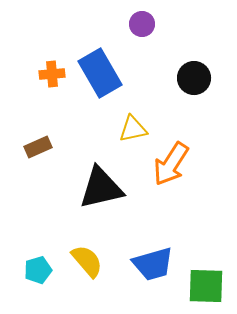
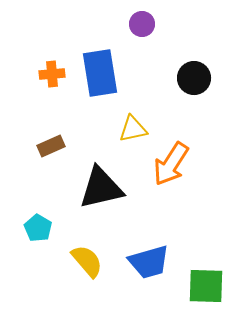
blue rectangle: rotated 21 degrees clockwise
brown rectangle: moved 13 px right, 1 px up
blue trapezoid: moved 4 px left, 2 px up
cyan pentagon: moved 42 px up; rotated 24 degrees counterclockwise
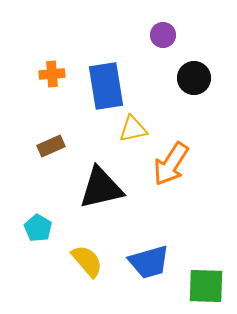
purple circle: moved 21 px right, 11 px down
blue rectangle: moved 6 px right, 13 px down
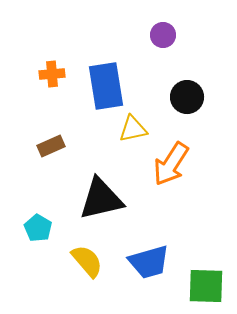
black circle: moved 7 px left, 19 px down
black triangle: moved 11 px down
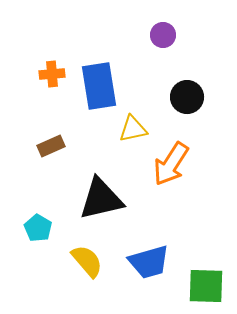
blue rectangle: moved 7 px left
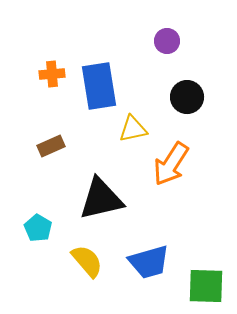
purple circle: moved 4 px right, 6 px down
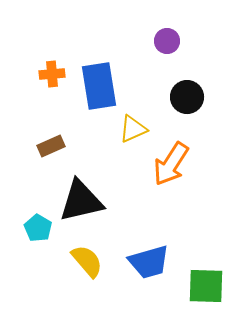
yellow triangle: rotated 12 degrees counterclockwise
black triangle: moved 20 px left, 2 px down
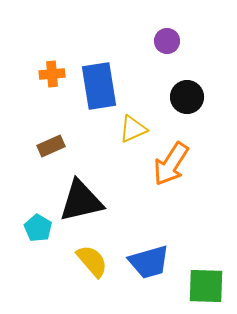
yellow semicircle: moved 5 px right
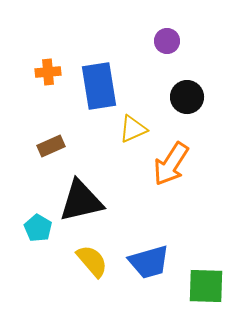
orange cross: moved 4 px left, 2 px up
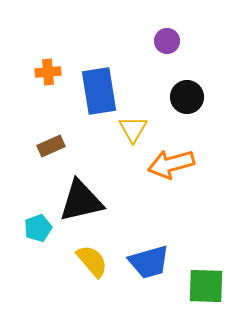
blue rectangle: moved 5 px down
yellow triangle: rotated 36 degrees counterclockwise
orange arrow: rotated 42 degrees clockwise
cyan pentagon: rotated 20 degrees clockwise
